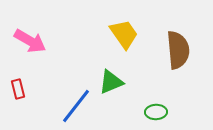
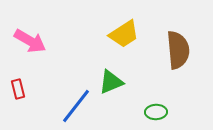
yellow trapezoid: rotated 92 degrees clockwise
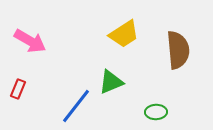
red rectangle: rotated 36 degrees clockwise
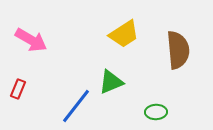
pink arrow: moved 1 px right, 1 px up
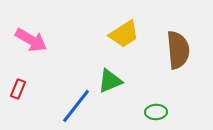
green triangle: moved 1 px left, 1 px up
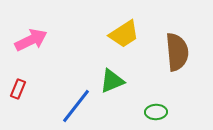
pink arrow: rotated 56 degrees counterclockwise
brown semicircle: moved 1 px left, 2 px down
green triangle: moved 2 px right
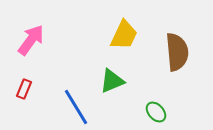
yellow trapezoid: moved 1 px down; rotated 32 degrees counterclockwise
pink arrow: rotated 28 degrees counterclockwise
red rectangle: moved 6 px right
blue line: moved 1 px down; rotated 69 degrees counterclockwise
green ellipse: rotated 50 degrees clockwise
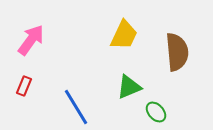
green triangle: moved 17 px right, 6 px down
red rectangle: moved 3 px up
